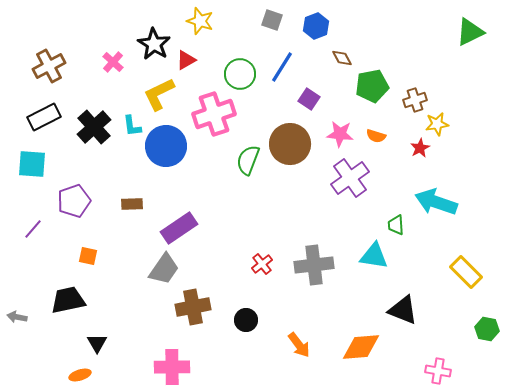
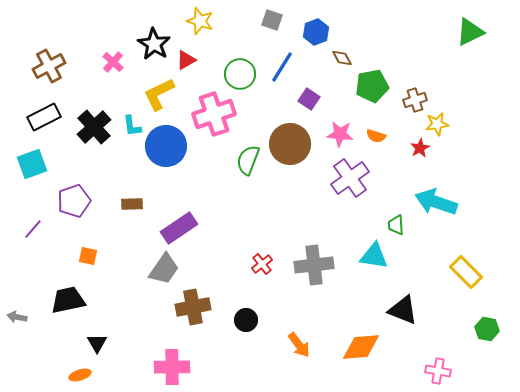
blue hexagon at (316, 26): moved 6 px down
cyan square at (32, 164): rotated 24 degrees counterclockwise
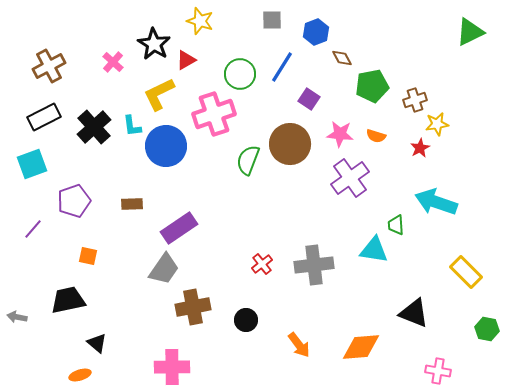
gray square at (272, 20): rotated 20 degrees counterclockwise
cyan triangle at (374, 256): moved 6 px up
black triangle at (403, 310): moved 11 px right, 3 px down
black triangle at (97, 343): rotated 20 degrees counterclockwise
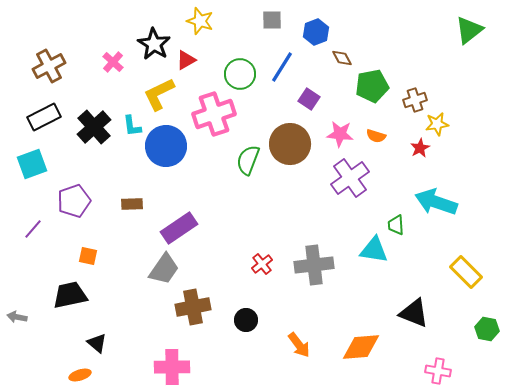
green triangle at (470, 32): moved 1 px left, 2 px up; rotated 12 degrees counterclockwise
black trapezoid at (68, 300): moved 2 px right, 5 px up
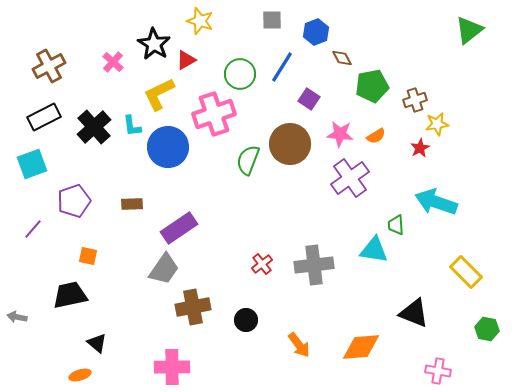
orange semicircle at (376, 136): rotated 48 degrees counterclockwise
blue circle at (166, 146): moved 2 px right, 1 px down
